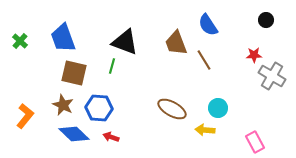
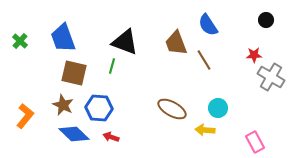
gray cross: moved 1 px left, 1 px down
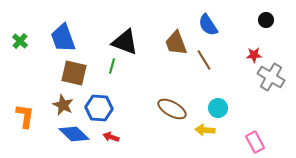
orange L-shape: rotated 30 degrees counterclockwise
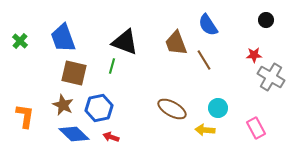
blue hexagon: rotated 16 degrees counterclockwise
pink rectangle: moved 1 px right, 14 px up
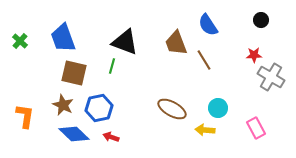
black circle: moved 5 px left
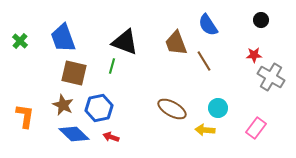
brown line: moved 1 px down
pink rectangle: rotated 65 degrees clockwise
